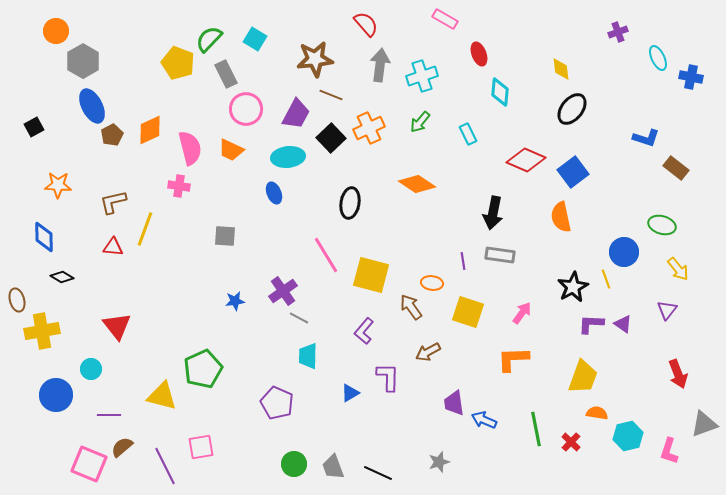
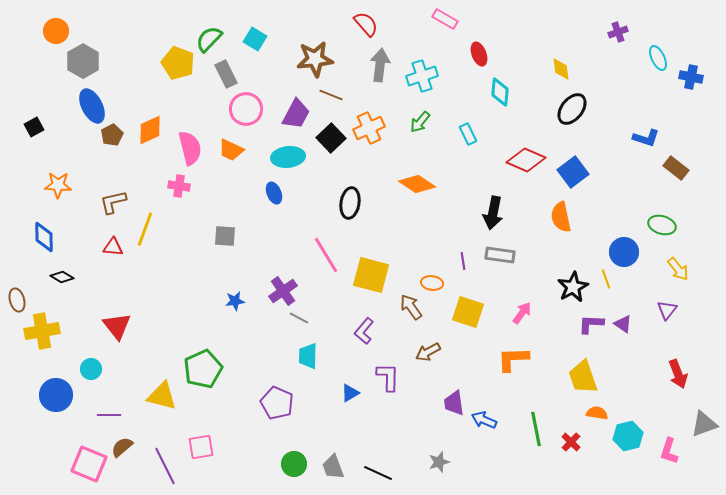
yellow trapezoid at (583, 377): rotated 141 degrees clockwise
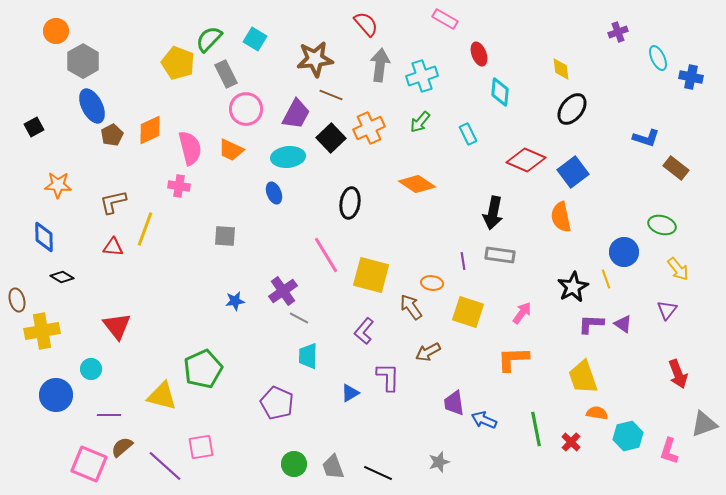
purple line at (165, 466): rotated 21 degrees counterclockwise
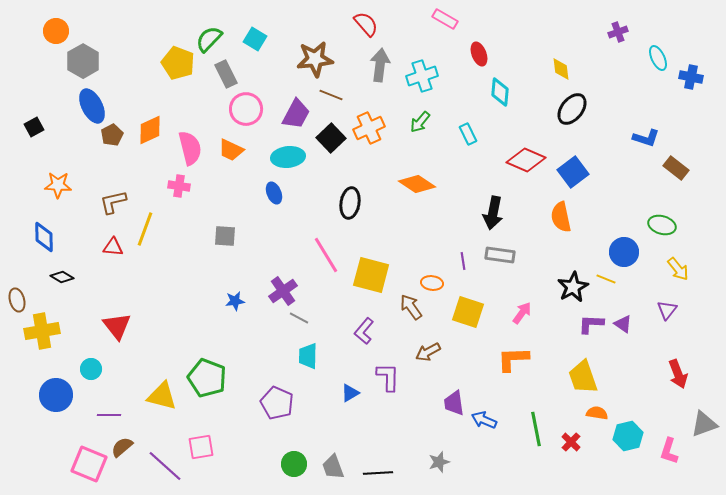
yellow line at (606, 279): rotated 48 degrees counterclockwise
green pentagon at (203, 369): moved 4 px right, 9 px down; rotated 27 degrees counterclockwise
black line at (378, 473): rotated 28 degrees counterclockwise
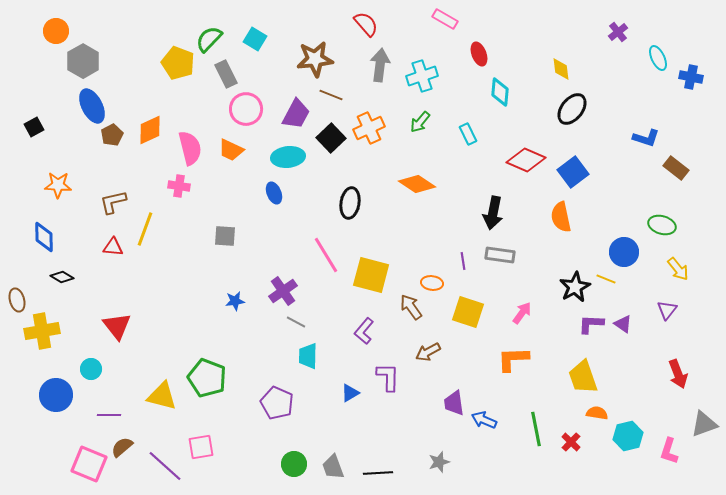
purple cross at (618, 32): rotated 18 degrees counterclockwise
black star at (573, 287): moved 2 px right
gray line at (299, 318): moved 3 px left, 4 px down
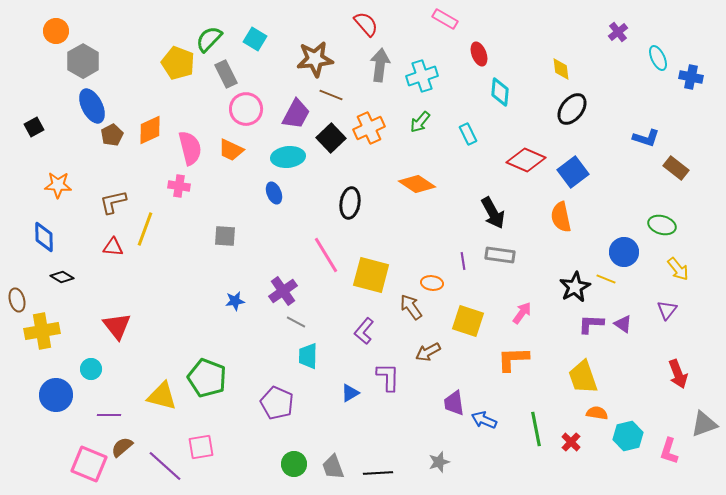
black arrow at (493, 213): rotated 40 degrees counterclockwise
yellow square at (468, 312): moved 9 px down
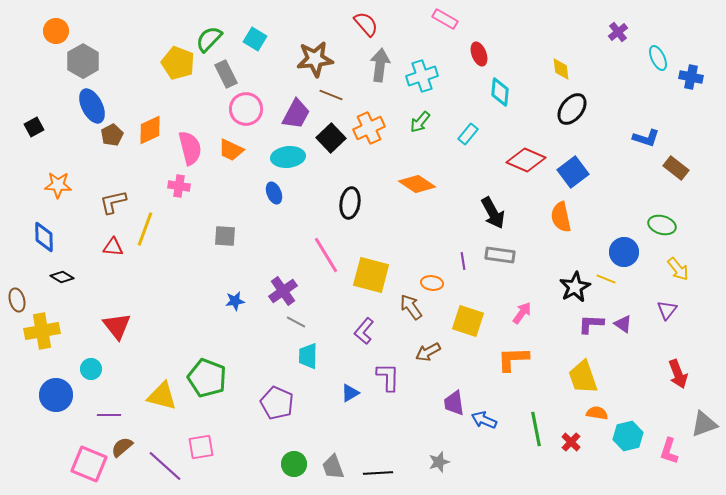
cyan rectangle at (468, 134): rotated 65 degrees clockwise
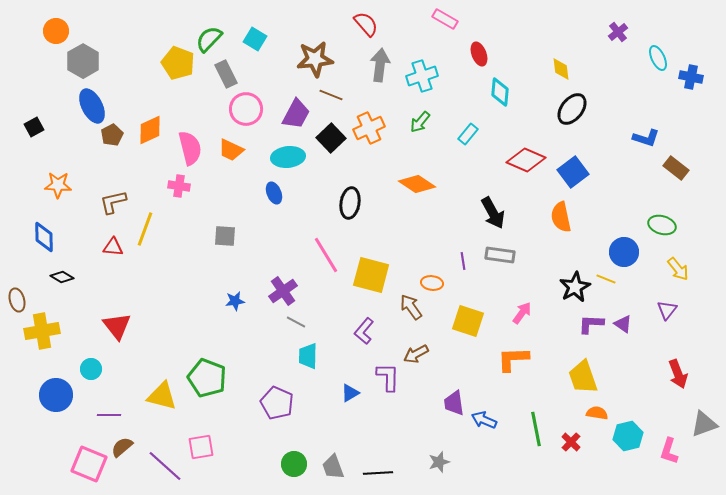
brown arrow at (428, 352): moved 12 px left, 2 px down
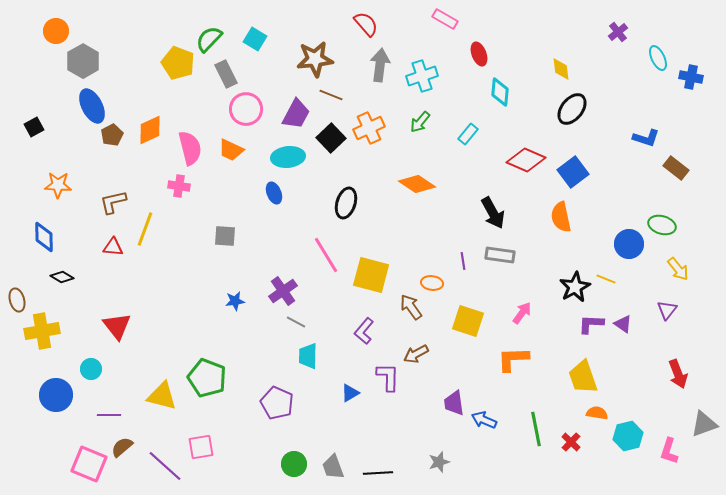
black ellipse at (350, 203): moved 4 px left; rotated 8 degrees clockwise
blue circle at (624, 252): moved 5 px right, 8 px up
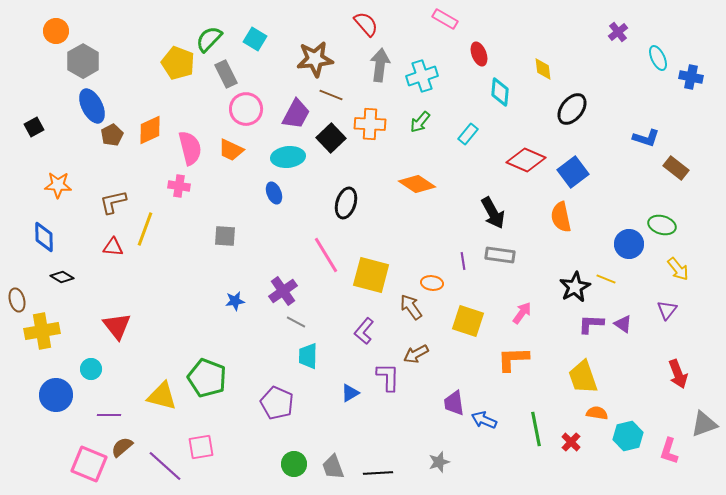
yellow diamond at (561, 69): moved 18 px left
orange cross at (369, 128): moved 1 px right, 4 px up; rotated 28 degrees clockwise
